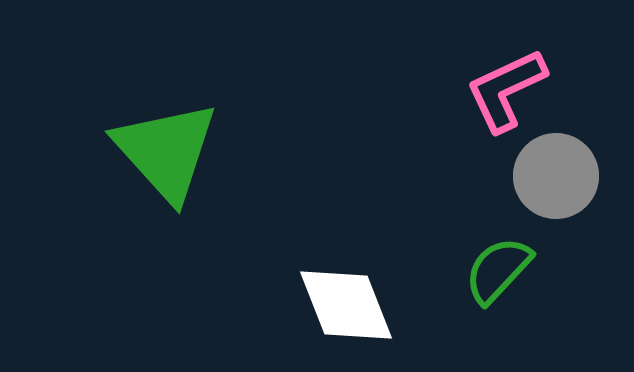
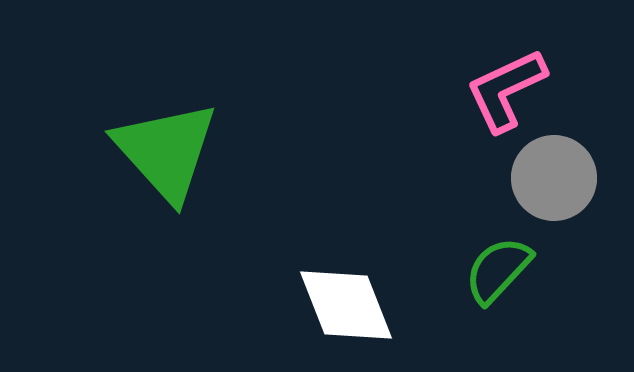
gray circle: moved 2 px left, 2 px down
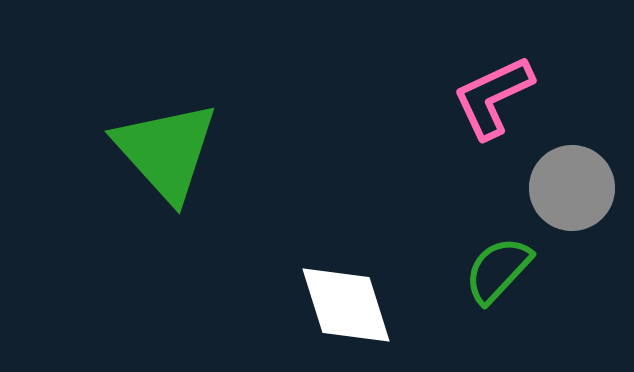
pink L-shape: moved 13 px left, 7 px down
gray circle: moved 18 px right, 10 px down
white diamond: rotated 4 degrees clockwise
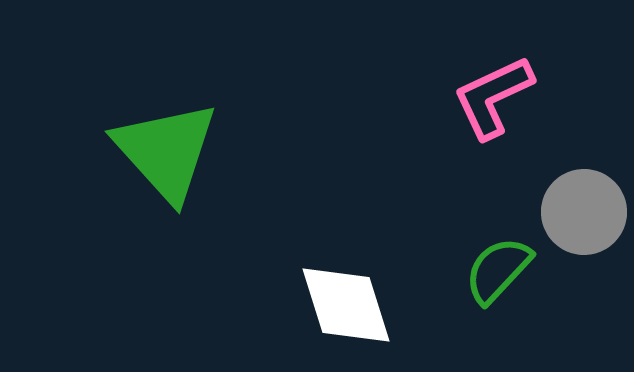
gray circle: moved 12 px right, 24 px down
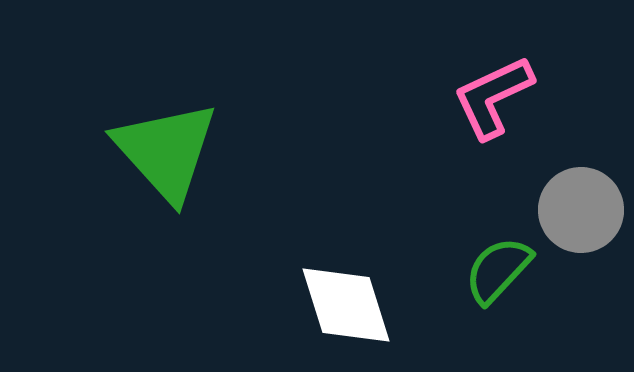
gray circle: moved 3 px left, 2 px up
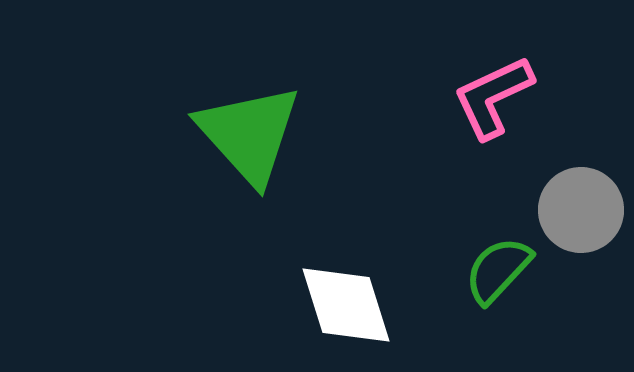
green triangle: moved 83 px right, 17 px up
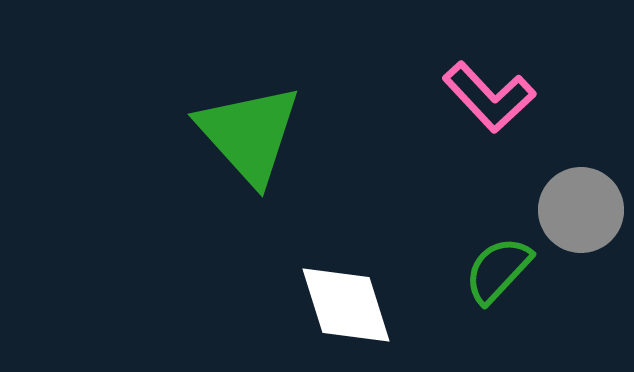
pink L-shape: moved 4 px left; rotated 108 degrees counterclockwise
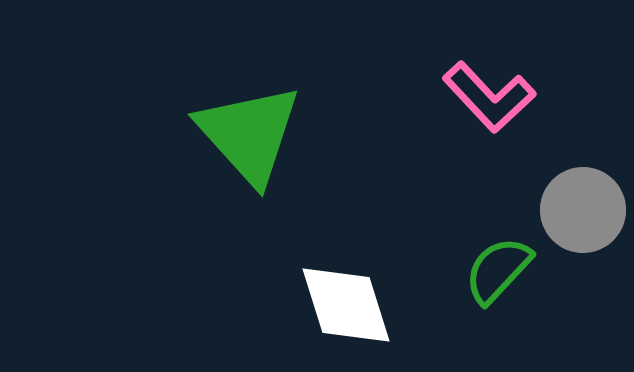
gray circle: moved 2 px right
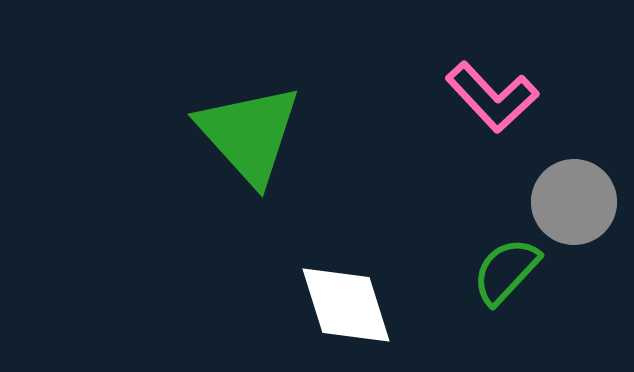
pink L-shape: moved 3 px right
gray circle: moved 9 px left, 8 px up
green semicircle: moved 8 px right, 1 px down
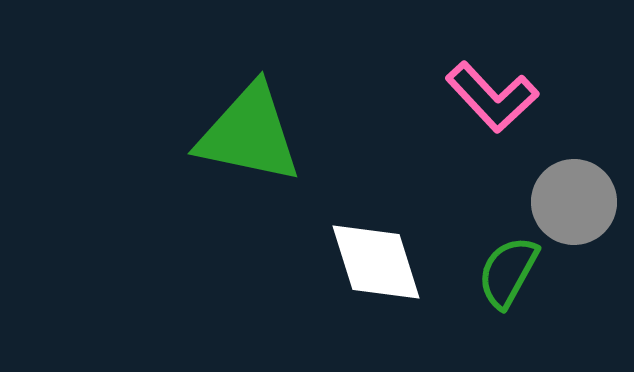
green triangle: rotated 36 degrees counterclockwise
green semicircle: moved 2 px right, 1 px down; rotated 14 degrees counterclockwise
white diamond: moved 30 px right, 43 px up
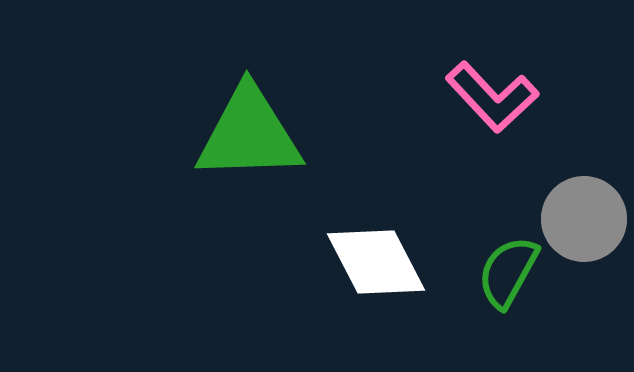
green triangle: rotated 14 degrees counterclockwise
gray circle: moved 10 px right, 17 px down
white diamond: rotated 10 degrees counterclockwise
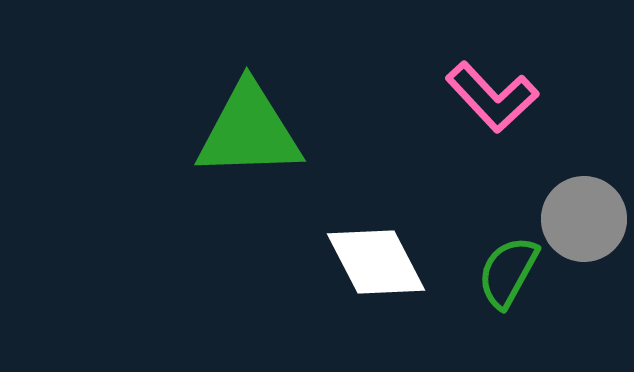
green triangle: moved 3 px up
